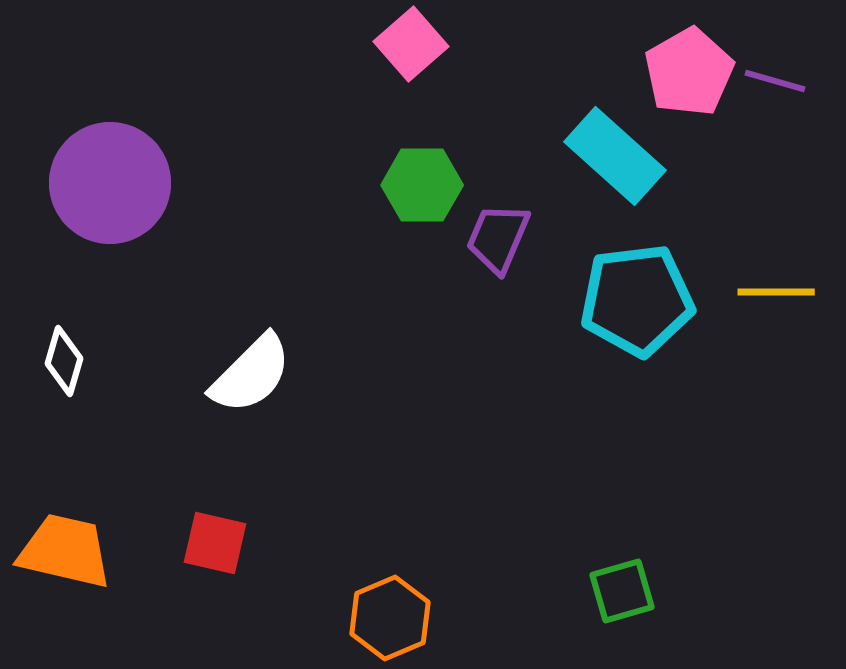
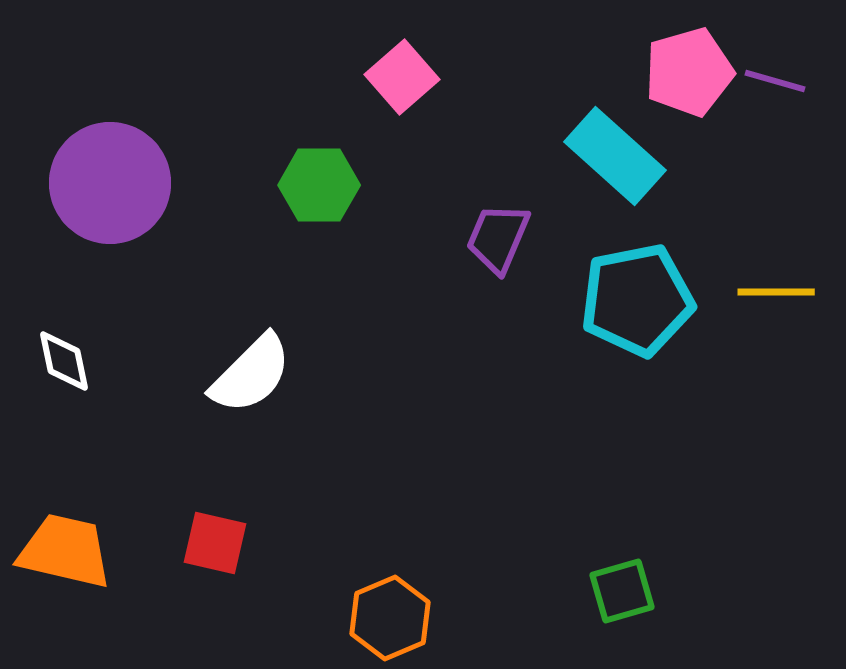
pink square: moved 9 px left, 33 px down
pink pentagon: rotated 14 degrees clockwise
green hexagon: moved 103 px left
cyan pentagon: rotated 4 degrees counterclockwise
white diamond: rotated 28 degrees counterclockwise
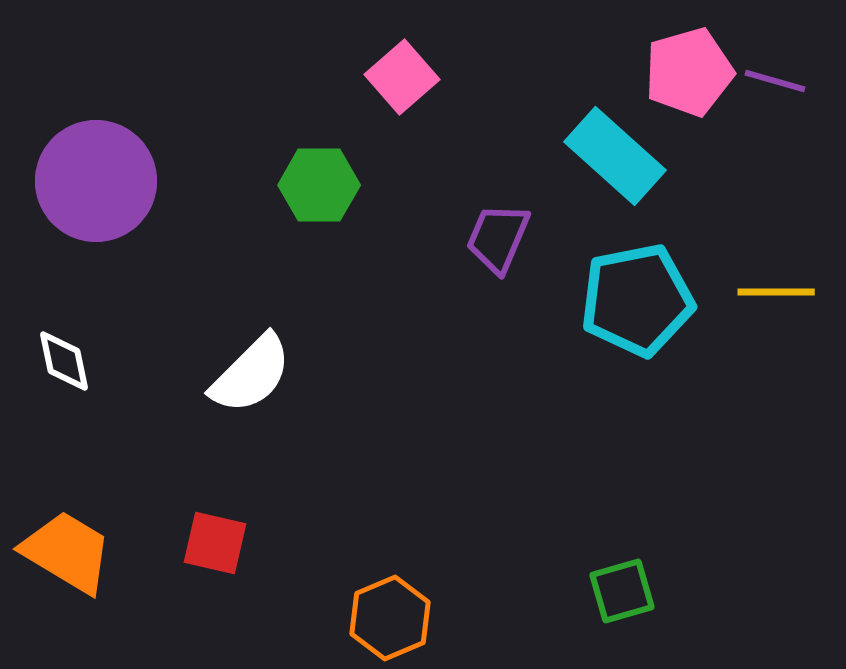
purple circle: moved 14 px left, 2 px up
orange trapezoid: moved 2 px right, 1 px down; rotated 18 degrees clockwise
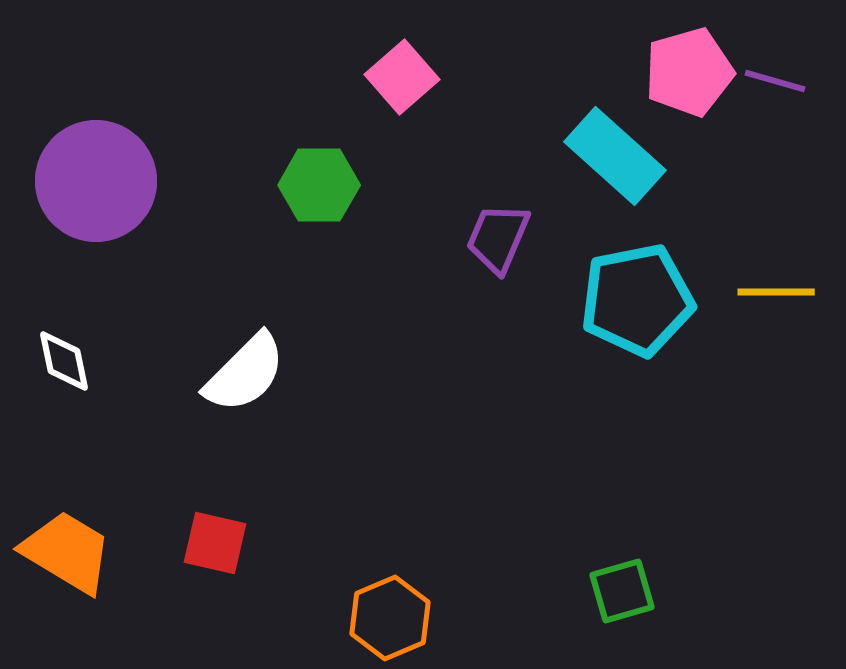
white semicircle: moved 6 px left, 1 px up
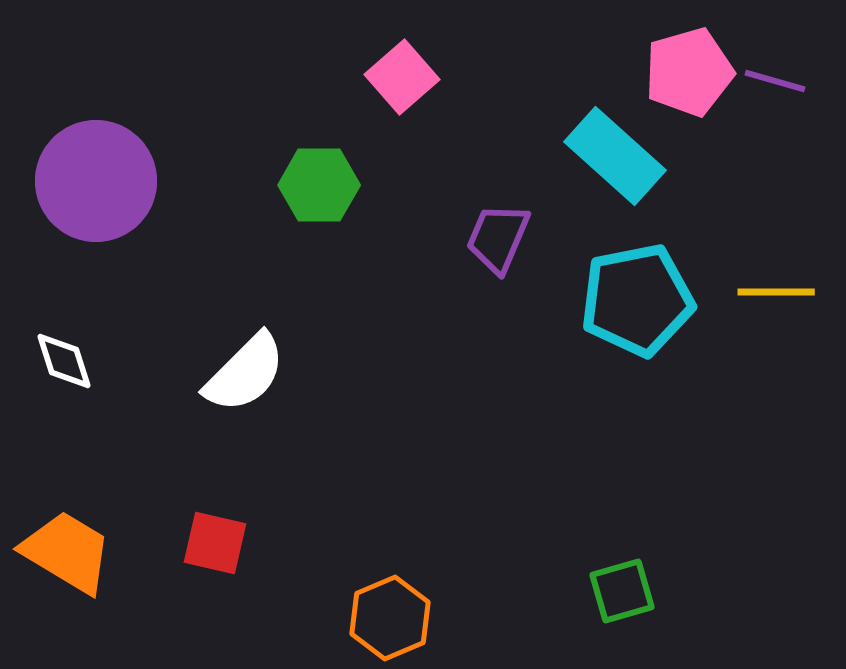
white diamond: rotated 6 degrees counterclockwise
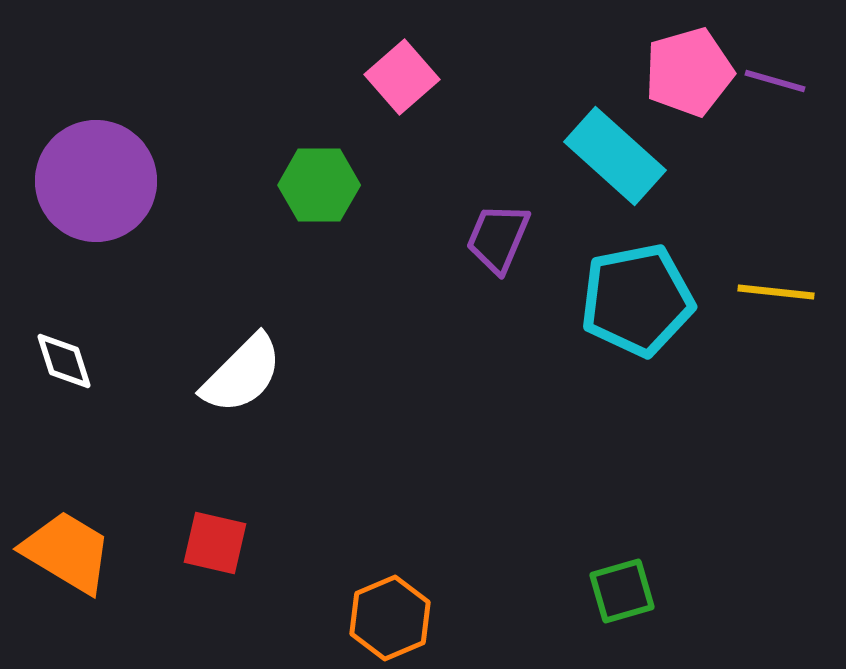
yellow line: rotated 6 degrees clockwise
white semicircle: moved 3 px left, 1 px down
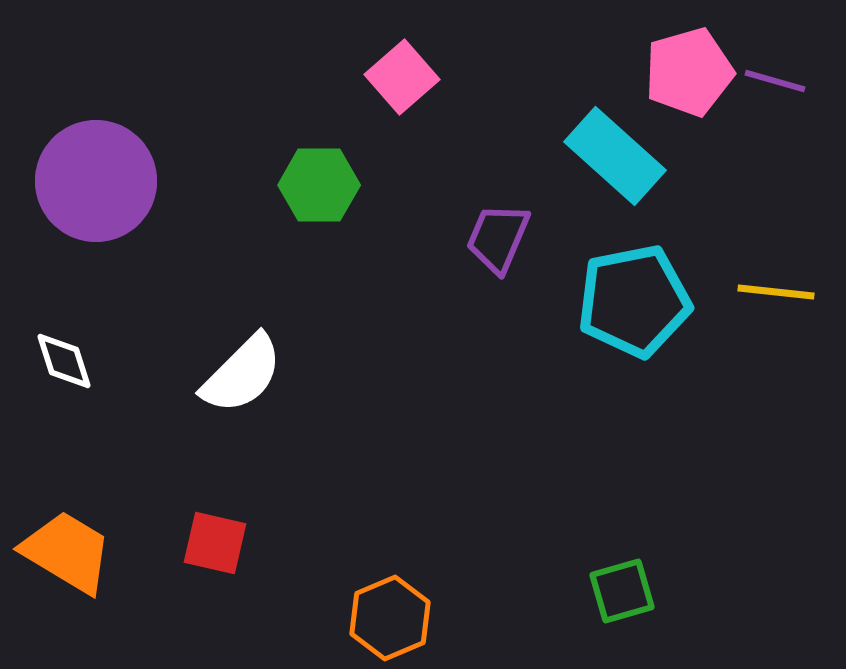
cyan pentagon: moved 3 px left, 1 px down
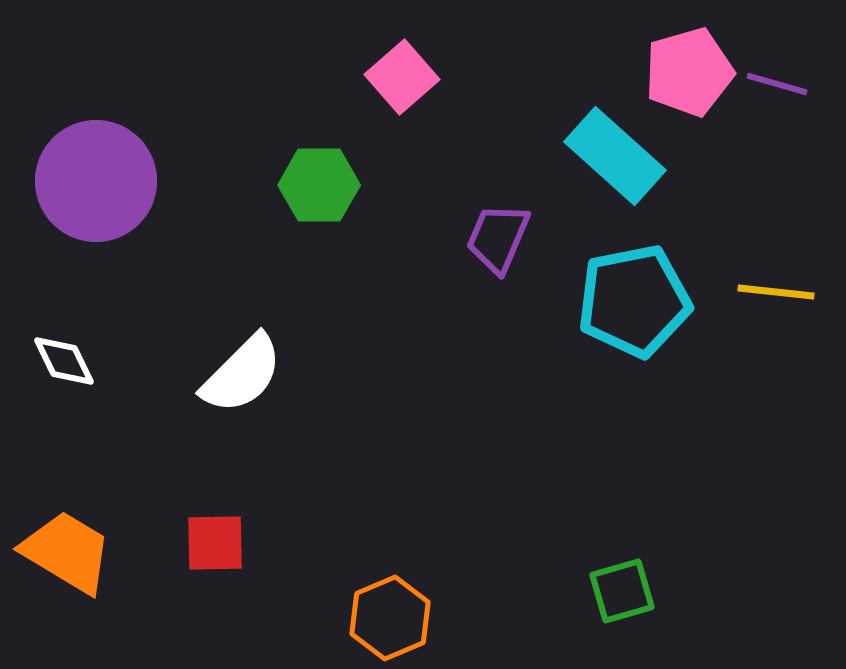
purple line: moved 2 px right, 3 px down
white diamond: rotated 8 degrees counterclockwise
red square: rotated 14 degrees counterclockwise
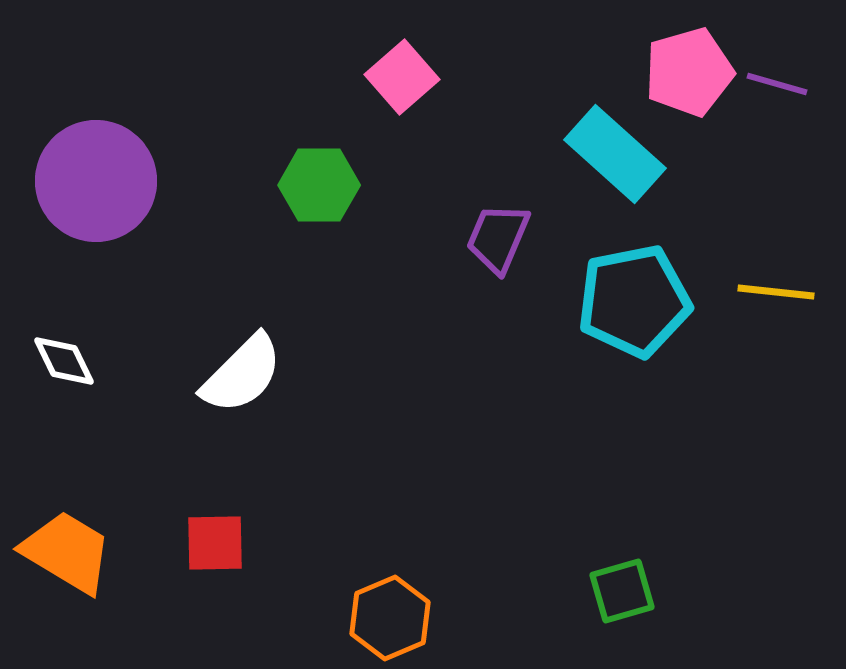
cyan rectangle: moved 2 px up
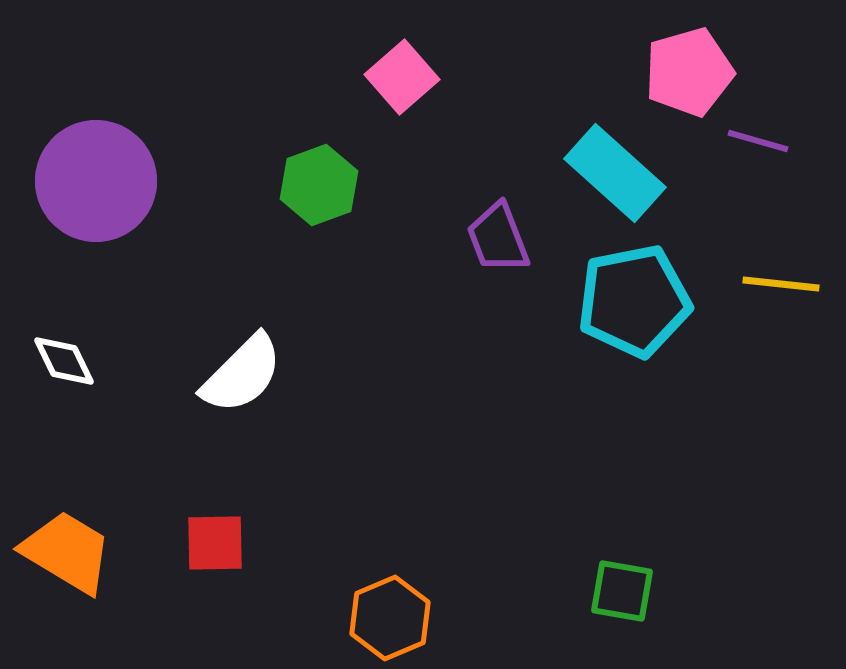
purple line: moved 19 px left, 57 px down
cyan rectangle: moved 19 px down
green hexagon: rotated 20 degrees counterclockwise
purple trapezoid: rotated 44 degrees counterclockwise
yellow line: moved 5 px right, 8 px up
green square: rotated 26 degrees clockwise
